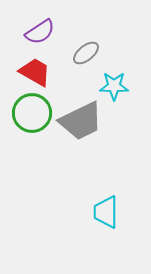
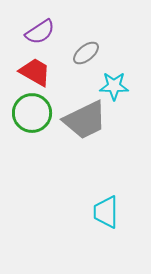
gray trapezoid: moved 4 px right, 1 px up
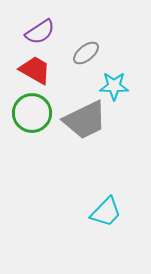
red trapezoid: moved 2 px up
cyan trapezoid: rotated 136 degrees counterclockwise
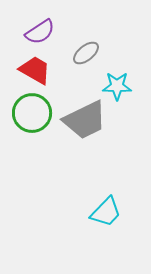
cyan star: moved 3 px right
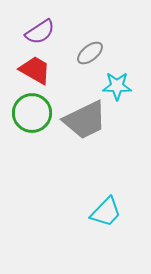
gray ellipse: moved 4 px right
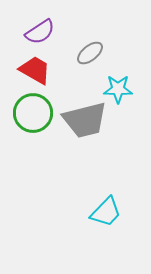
cyan star: moved 1 px right, 3 px down
green circle: moved 1 px right
gray trapezoid: rotated 12 degrees clockwise
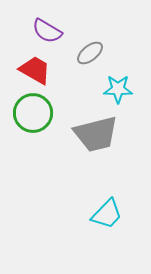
purple semicircle: moved 7 px right, 1 px up; rotated 64 degrees clockwise
gray trapezoid: moved 11 px right, 14 px down
cyan trapezoid: moved 1 px right, 2 px down
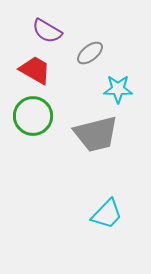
green circle: moved 3 px down
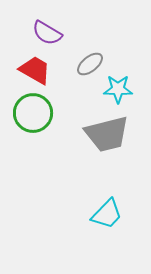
purple semicircle: moved 2 px down
gray ellipse: moved 11 px down
green circle: moved 3 px up
gray trapezoid: moved 11 px right
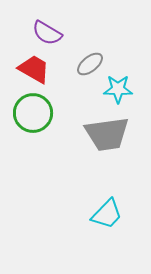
red trapezoid: moved 1 px left, 1 px up
gray trapezoid: rotated 6 degrees clockwise
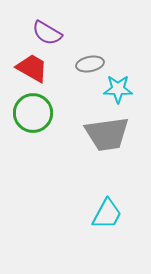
gray ellipse: rotated 28 degrees clockwise
red trapezoid: moved 2 px left, 1 px up
cyan trapezoid: rotated 16 degrees counterclockwise
